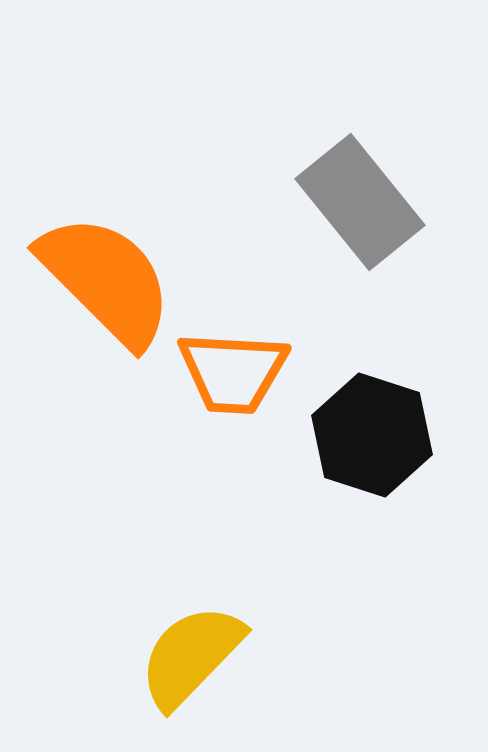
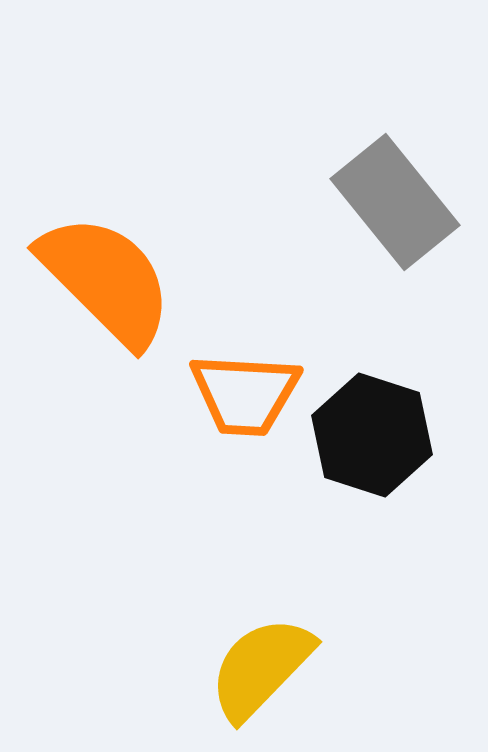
gray rectangle: moved 35 px right
orange trapezoid: moved 12 px right, 22 px down
yellow semicircle: moved 70 px right, 12 px down
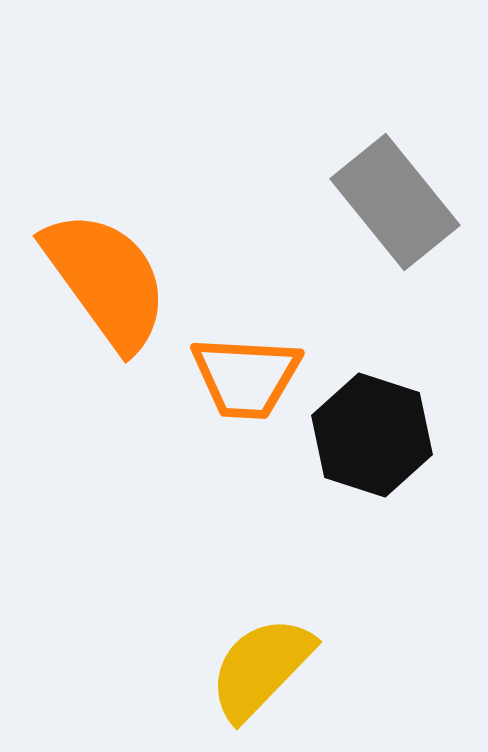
orange semicircle: rotated 9 degrees clockwise
orange trapezoid: moved 1 px right, 17 px up
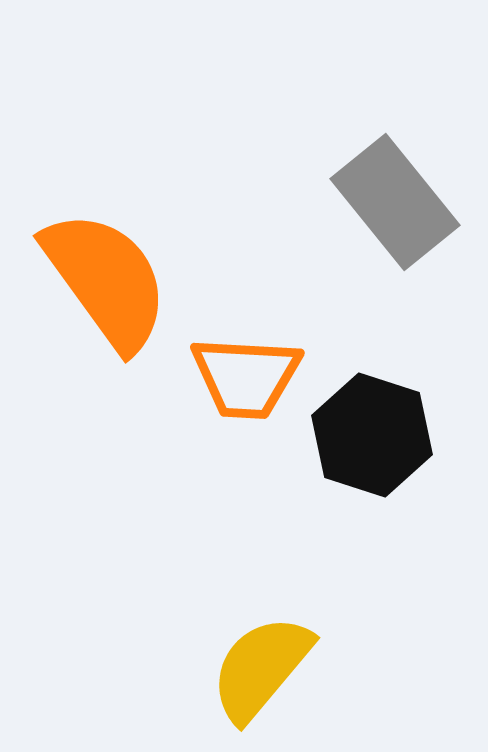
yellow semicircle: rotated 4 degrees counterclockwise
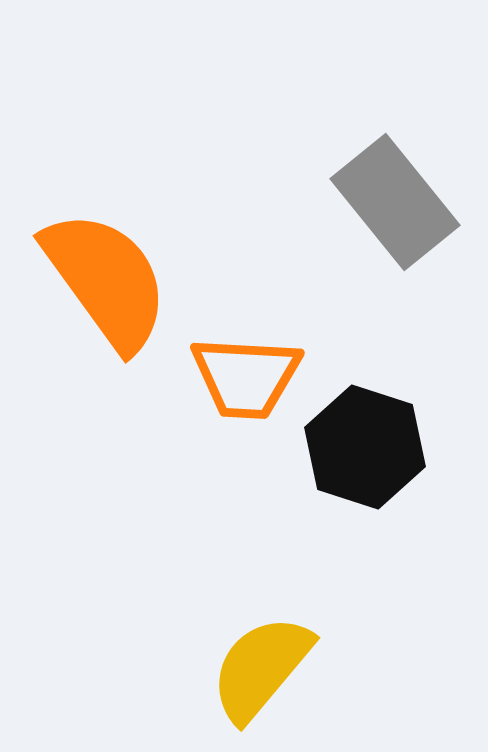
black hexagon: moved 7 px left, 12 px down
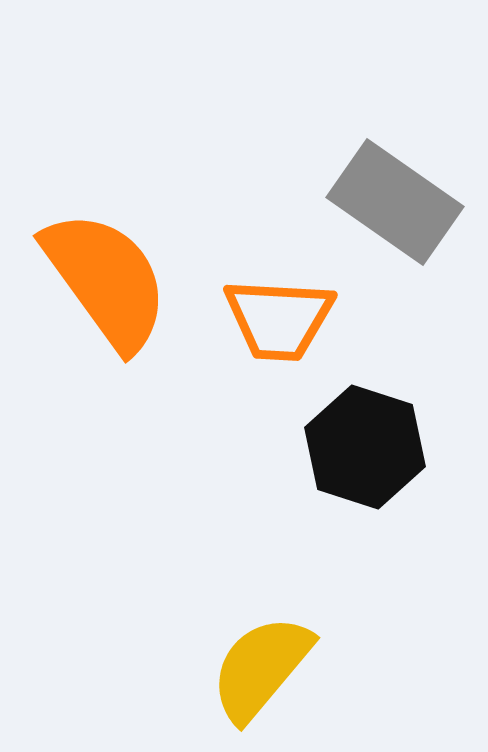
gray rectangle: rotated 16 degrees counterclockwise
orange trapezoid: moved 33 px right, 58 px up
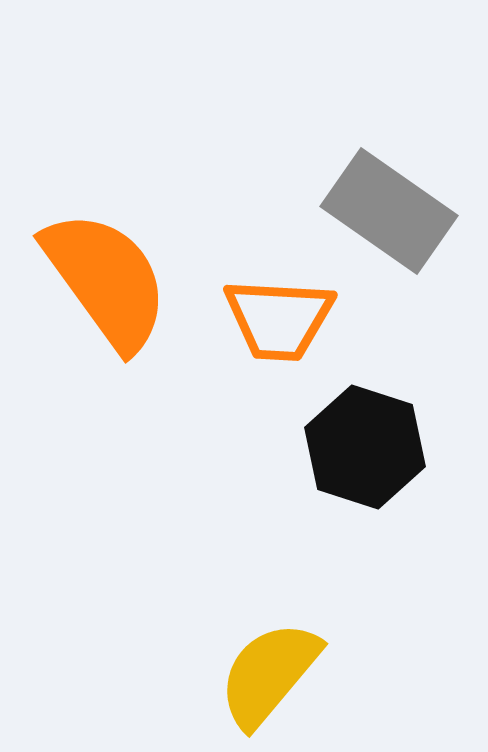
gray rectangle: moved 6 px left, 9 px down
yellow semicircle: moved 8 px right, 6 px down
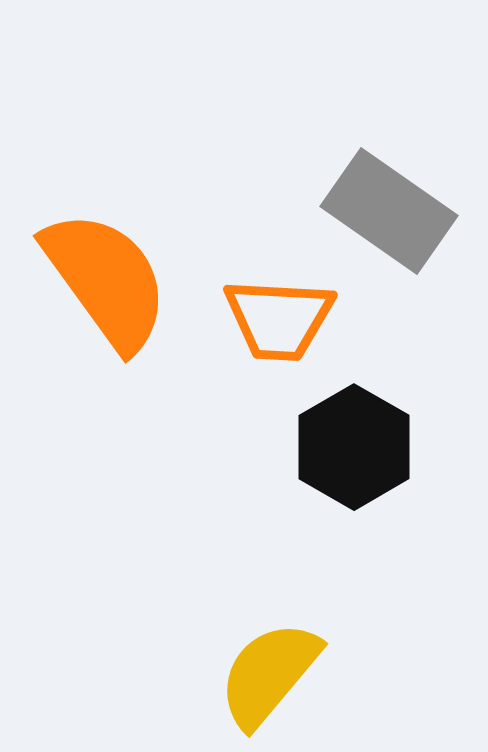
black hexagon: moved 11 px left; rotated 12 degrees clockwise
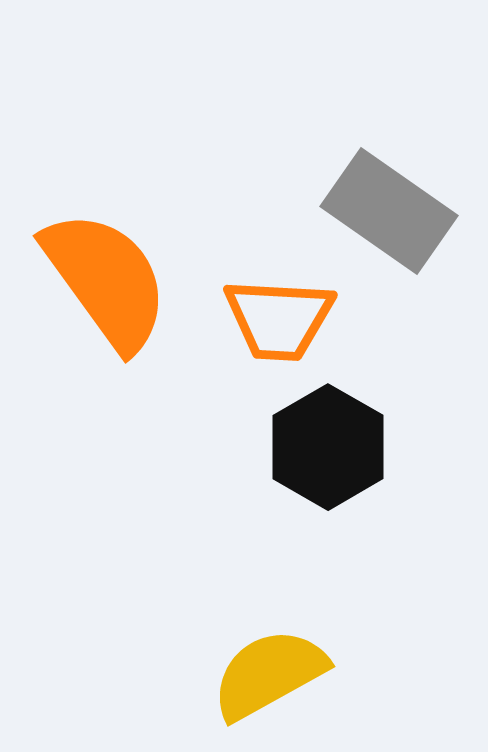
black hexagon: moved 26 px left
yellow semicircle: rotated 21 degrees clockwise
